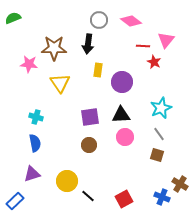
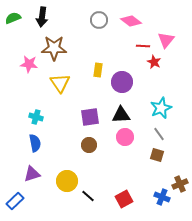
black arrow: moved 46 px left, 27 px up
brown cross: rotated 35 degrees clockwise
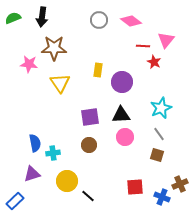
cyan cross: moved 17 px right, 36 px down; rotated 24 degrees counterclockwise
red square: moved 11 px right, 12 px up; rotated 24 degrees clockwise
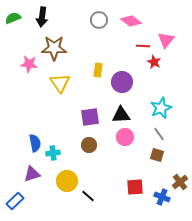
brown cross: moved 2 px up; rotated 14 degrees counterclockwise
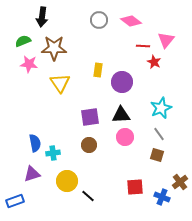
green semicircle: moved 10 px right, 23 px down
blue rectangle: rotated 24 degrees clockwise
